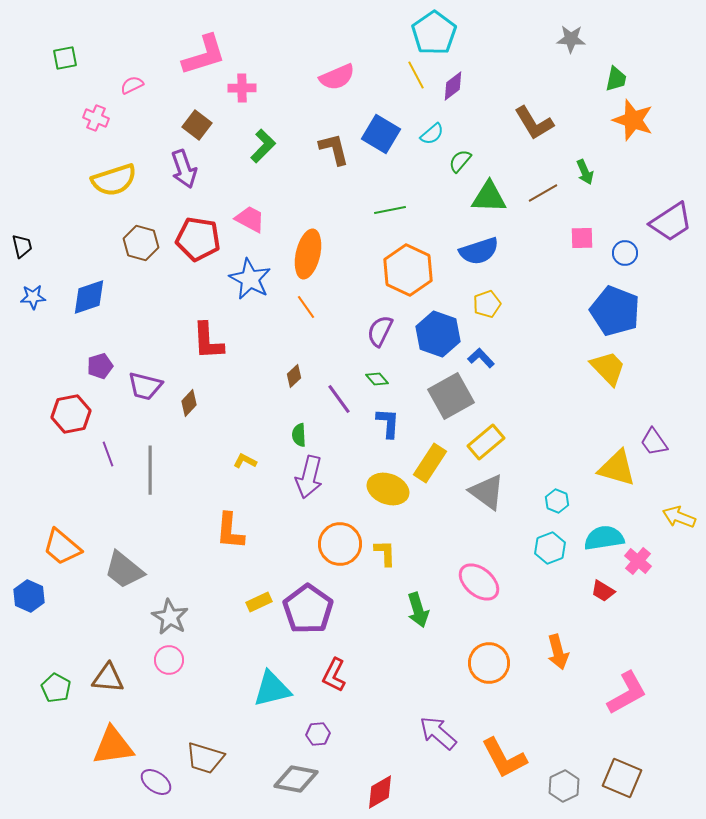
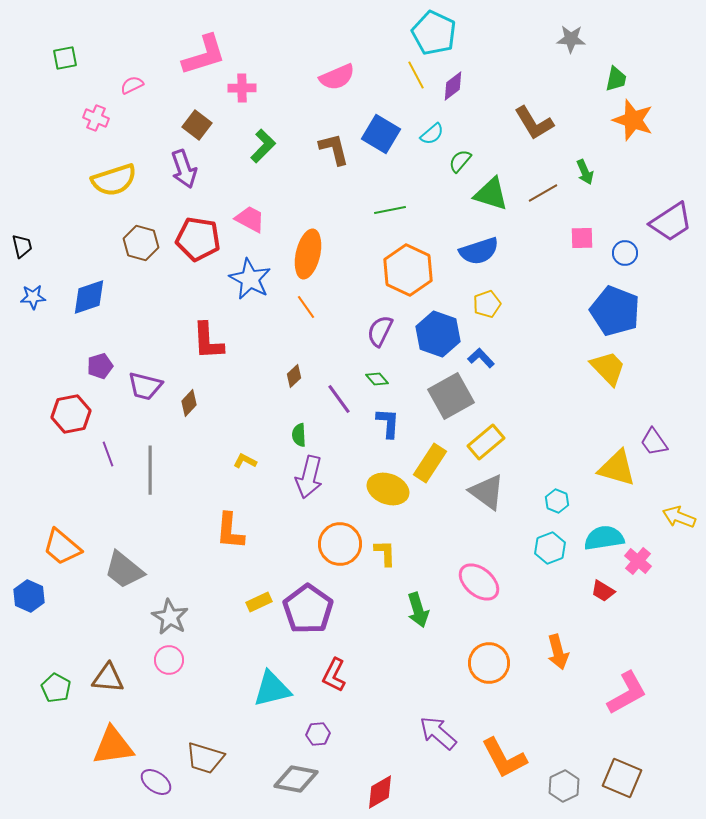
cyan pentagon at (434, 33): rotated 12 degrees counterclockwise
green triangle at (489, 197): moved 2 px right, 3 px up; rotated 15 degrees clockwise
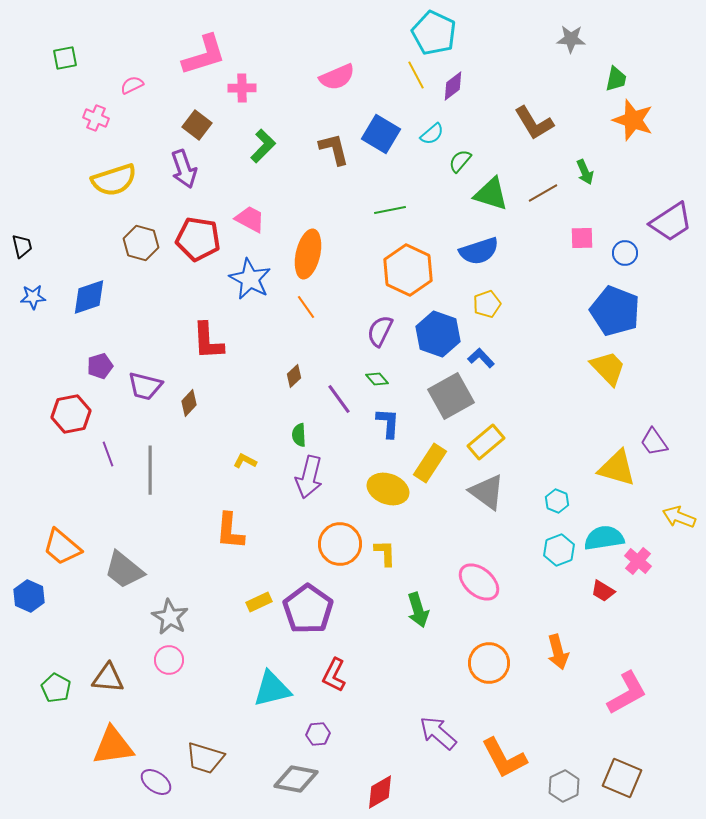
cyan hexagon at (550, 548): moved 9 px right, 2 px down
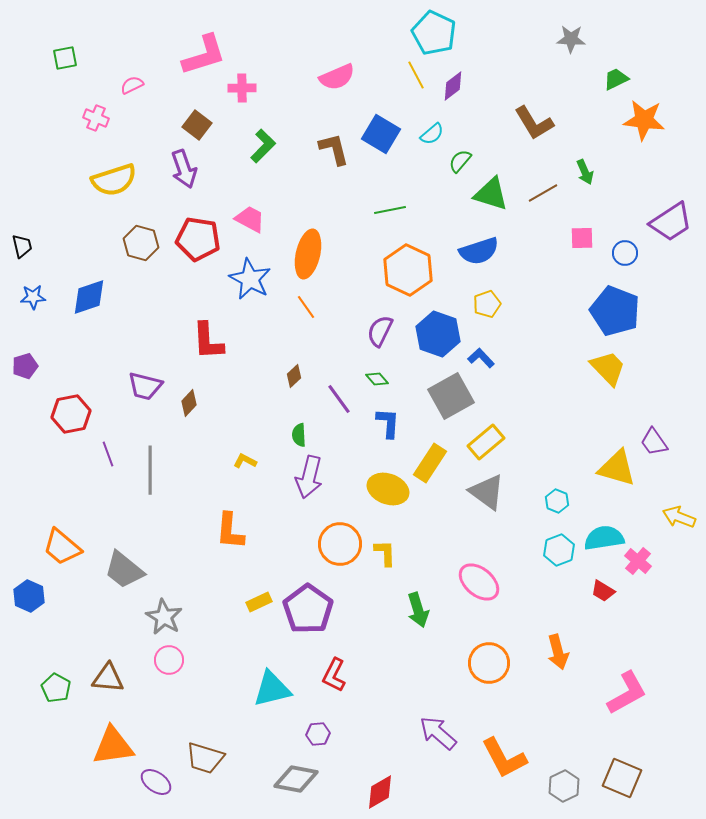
green trapezoid at (616, 79): rotated 128 degrees counterclockwise
orange star at (633, 120): moved 11 px right; rotated 12 degrees counterclockwise
purple pentagon at (100, 366): moved 75 px left
gray star at (170, 617): moved 6 px left
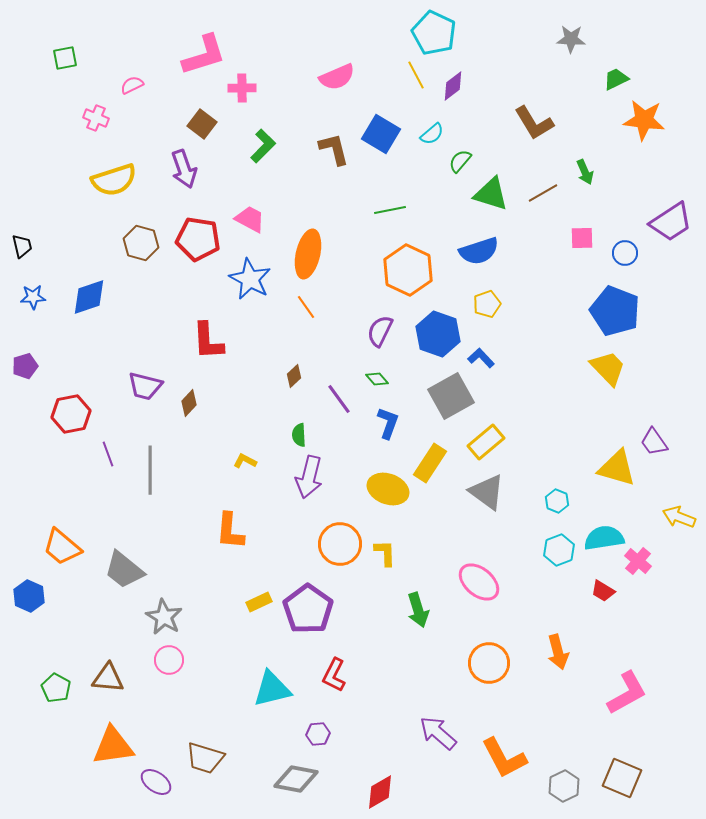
brown square at (197, 125): moved 5 px right, 1 px up
blue L-shape at (388, 423): rotated 16 degrees clockwise
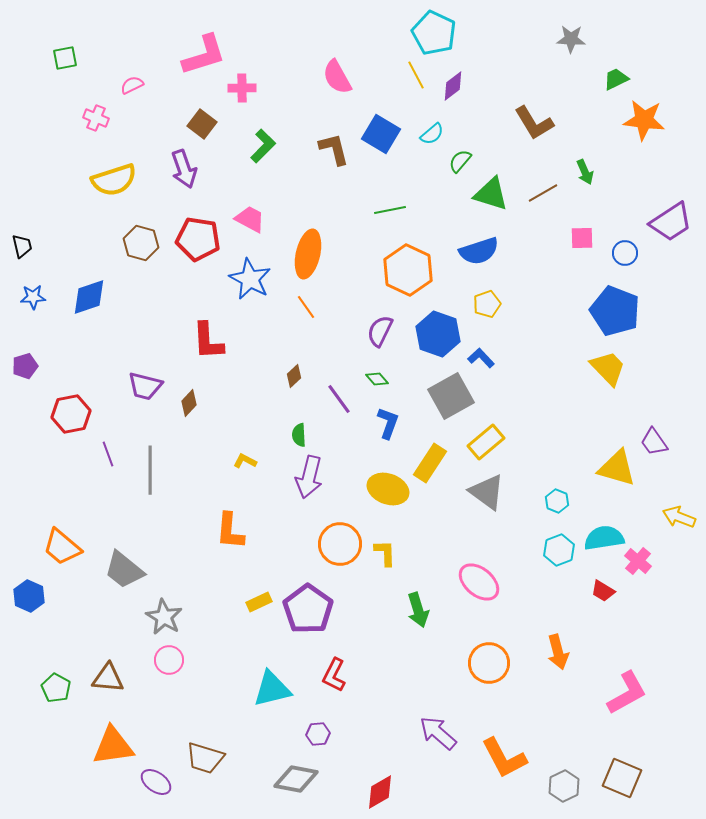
pink semicircle at (337, 77): rotated 84 degrees clockwise
